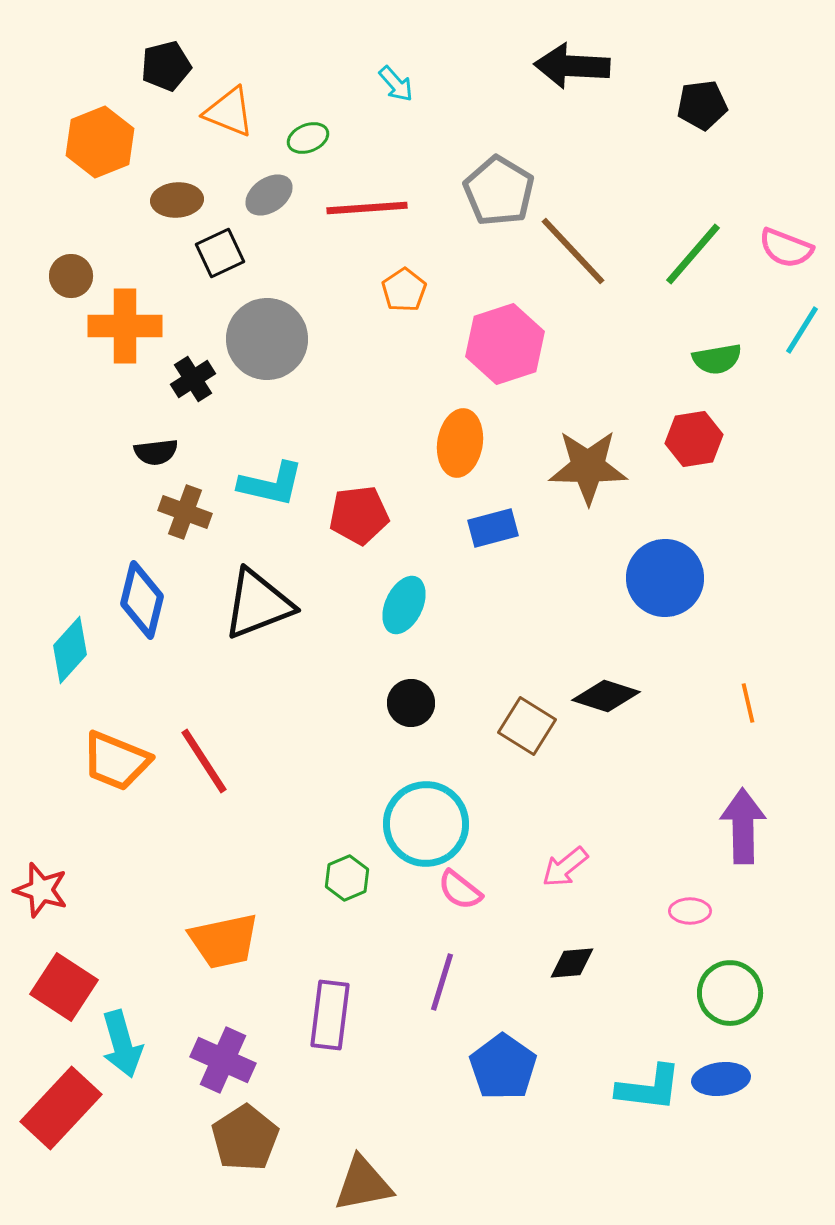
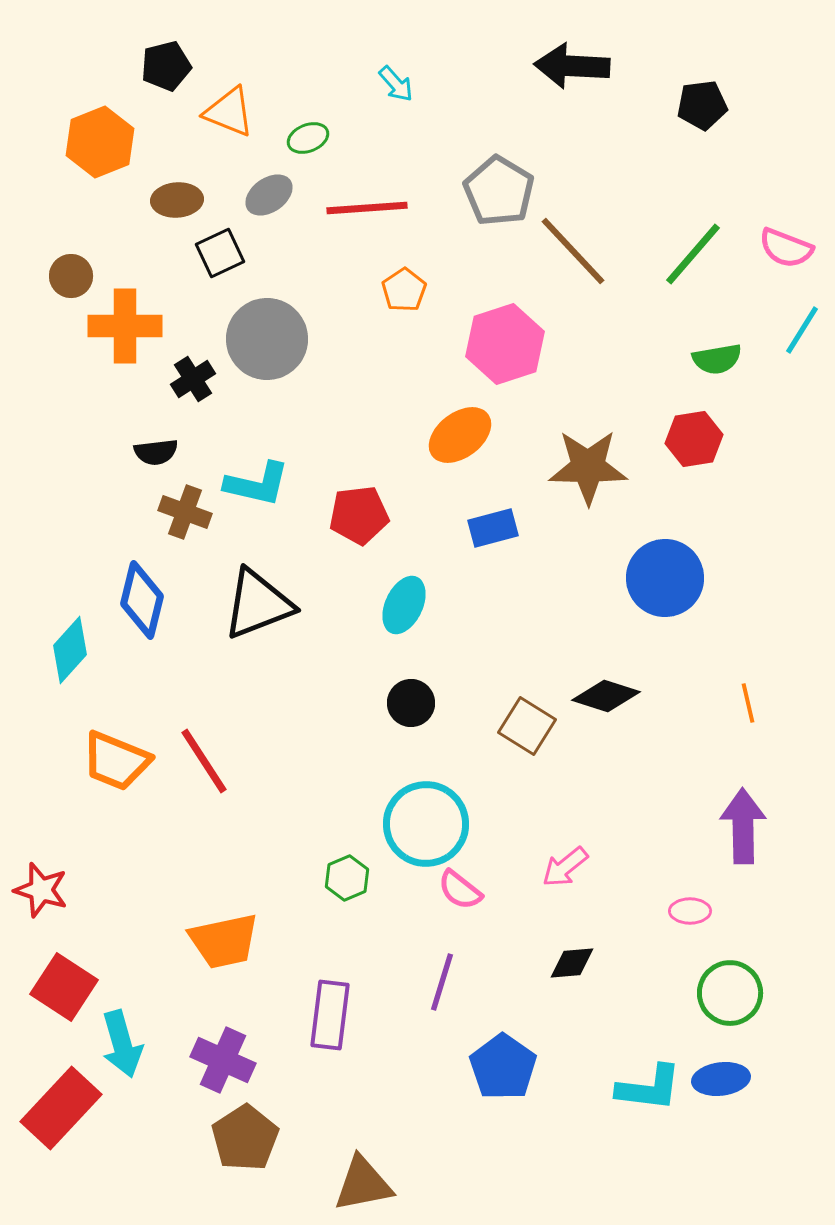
orange ellipse at (460, 443): moved 8 px up; rotated 44 degrees clockwise
cyan L-shape at (271, 484): moved 14 px left
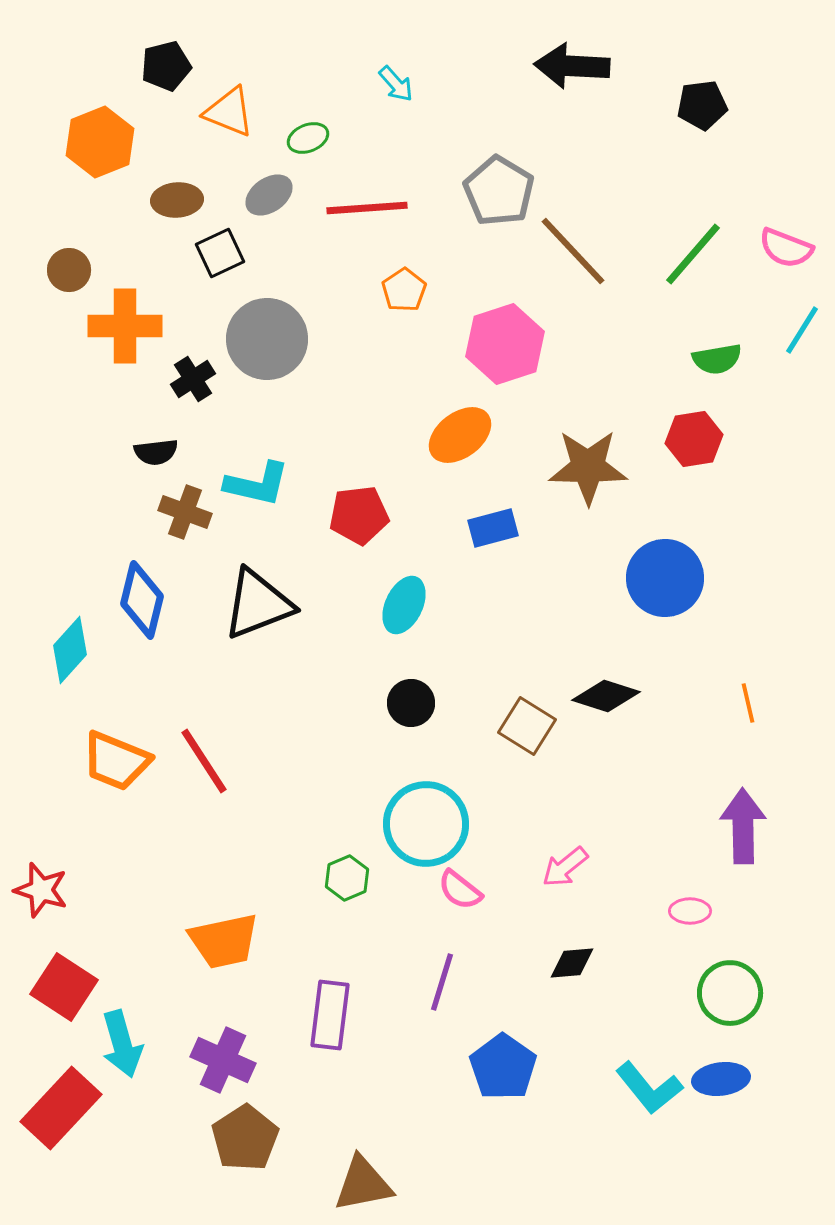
brown circle at (71, 276): moved 2 px left, 6 px up
cyan L-shape at (649, 1088): rotated 44 degrees clockwise
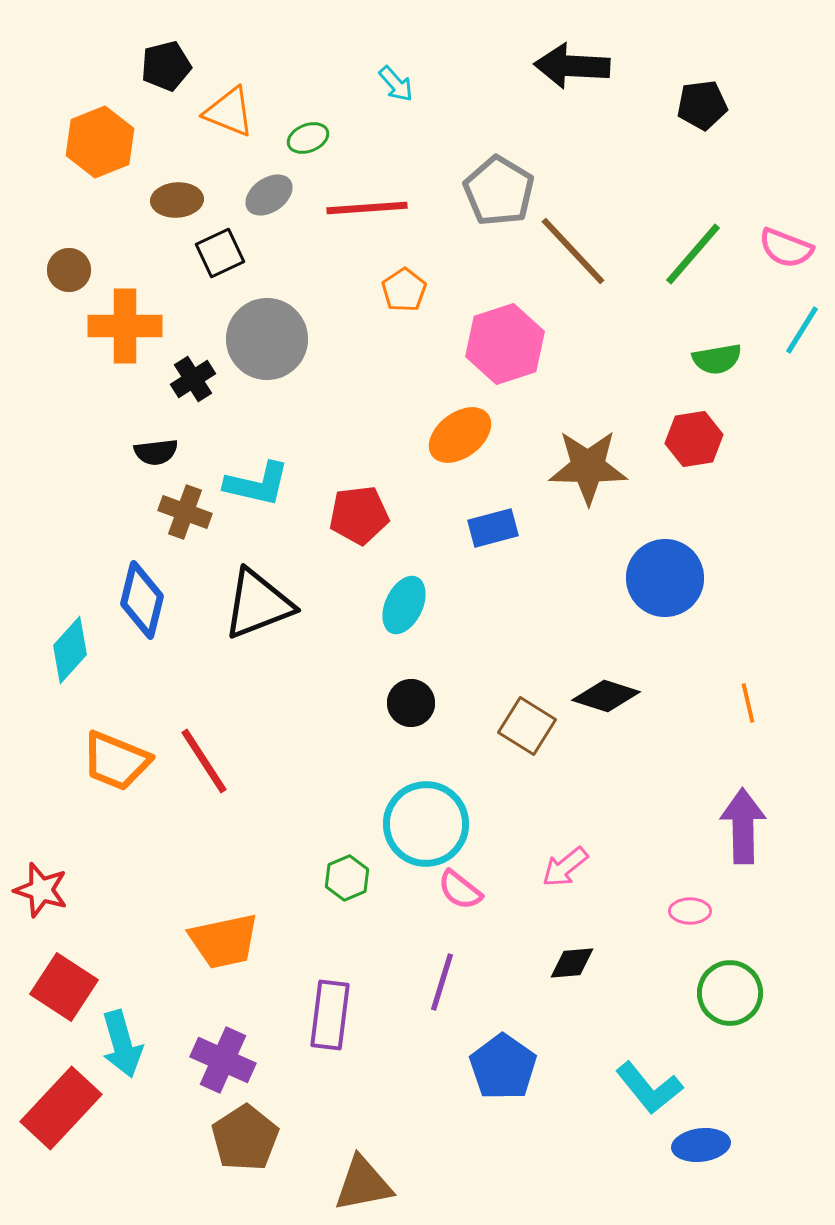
blue ellipse at (721, 1079): moved 20 px left, 66 px down
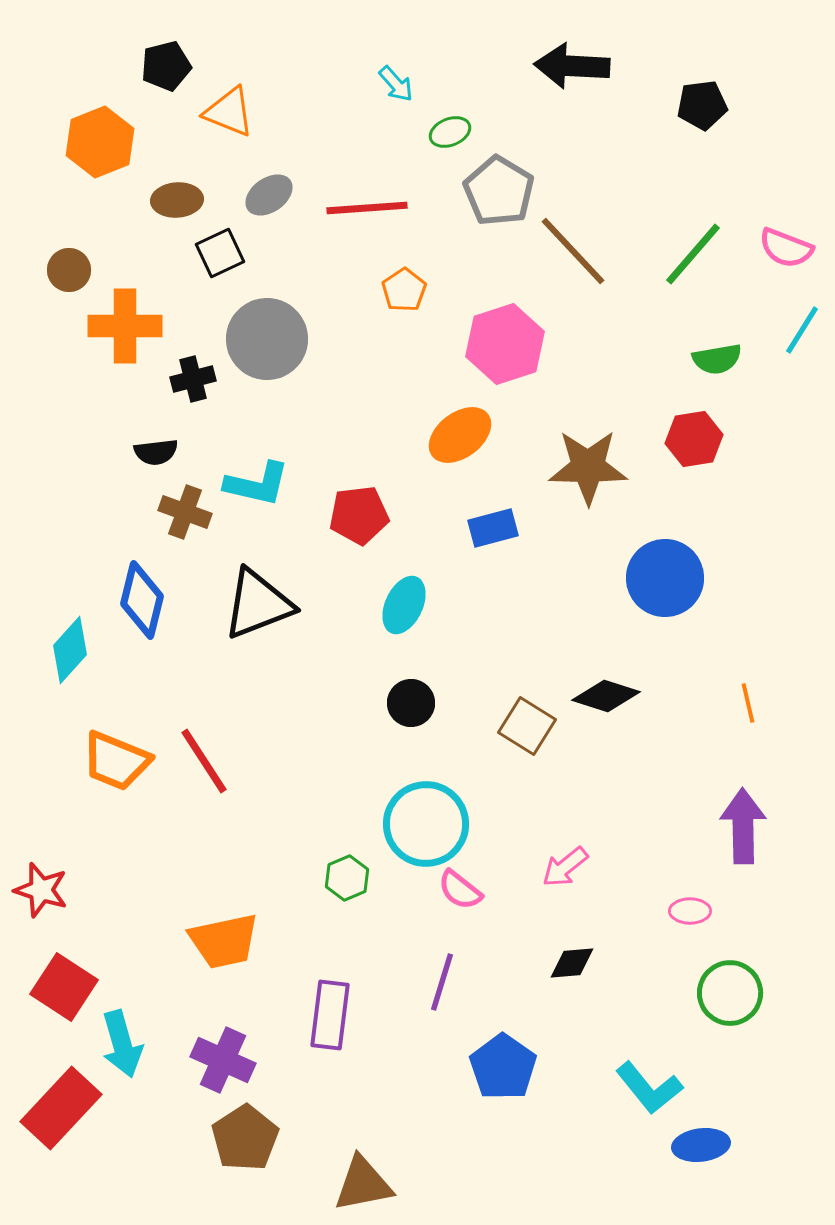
green ellipse at (308, 138): moved 142 px right, 6 px up
black cross at (193, 379): rotated 18 degrees clockwise
